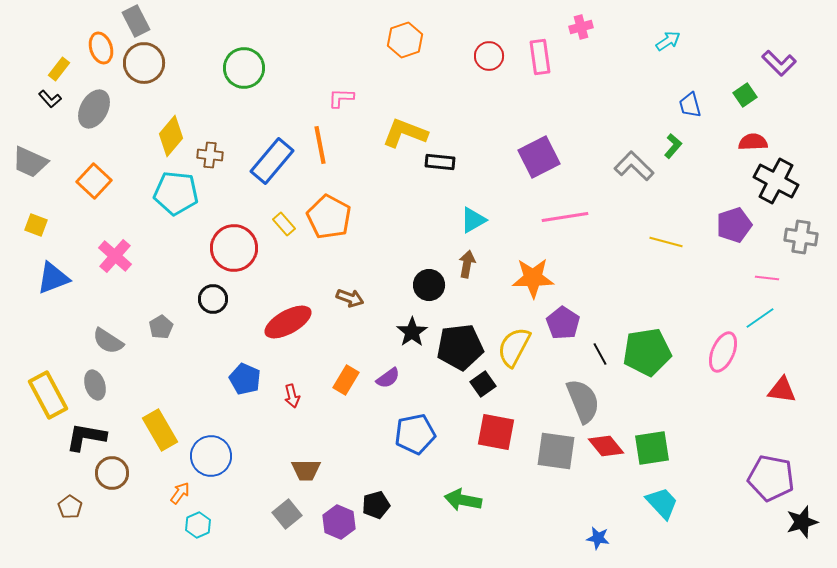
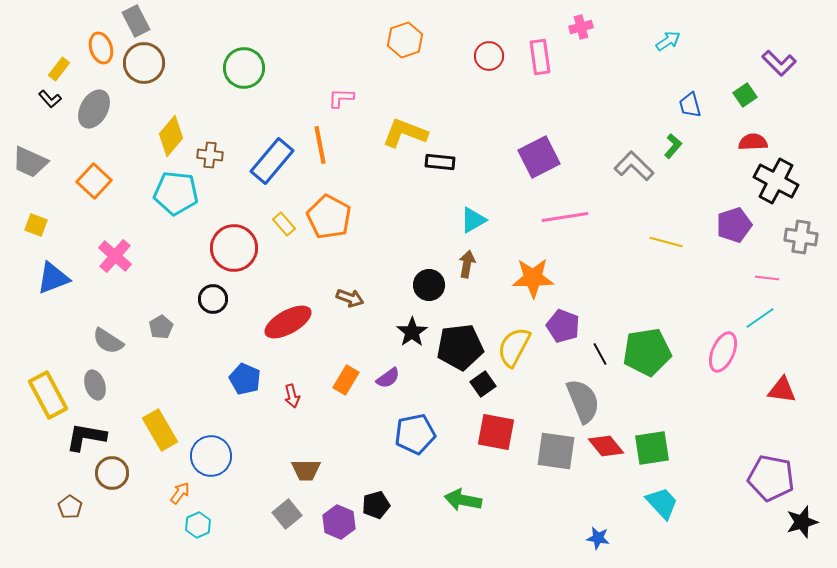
purple pentagon at (563, 323): moved 3 px down; rotated 12 degrees counterclockwise
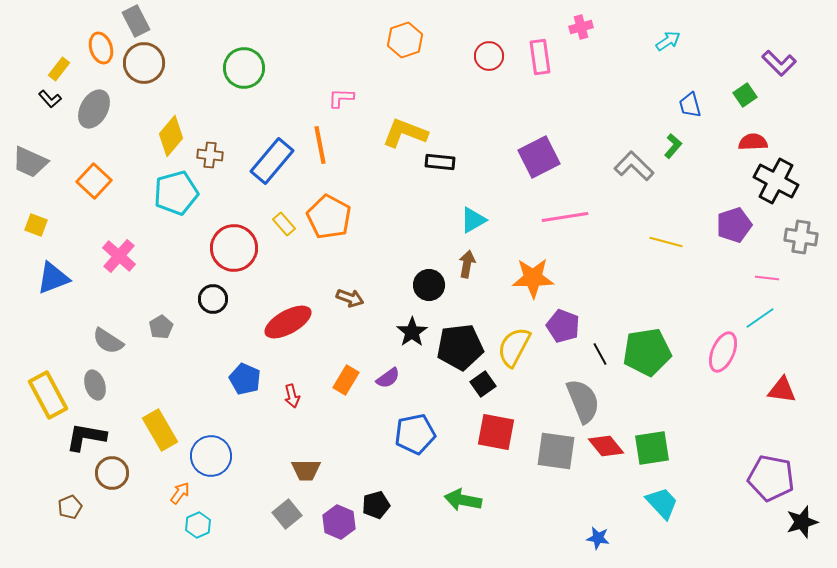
cyan pentagon at (176, 193): rotated 21 degrees counterclockwise
pink cross at (115, 256): moved 4 px right
brown pentagon at (70, 507): rotated 15 degrees clockwise
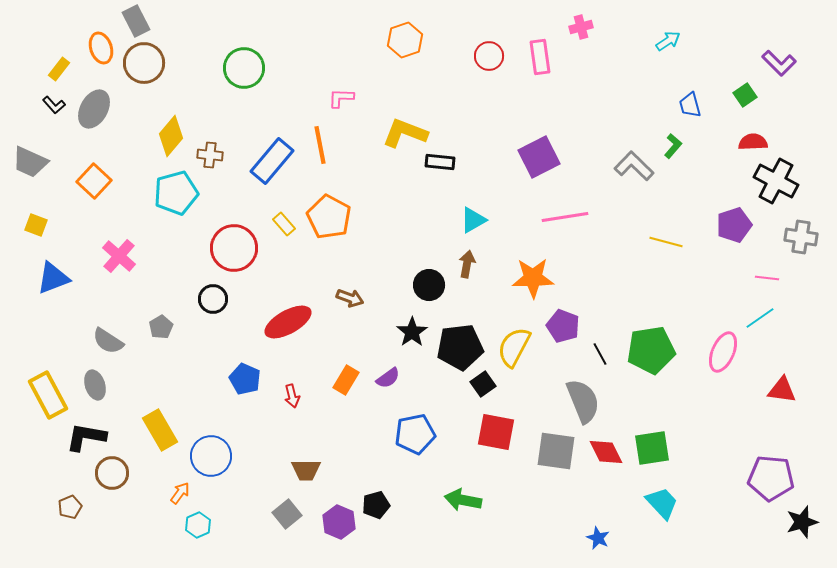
black L-shape at (50, 99): moved 4 px right, 6 px down
green pentagon at (647, 352): moved 4 px right, 2 px up
red diamond at (606, 446): moved 6 px down; rotated 12 degrees clockwise
purple pentagon at (771, 478): rotated 6 degrees counterclockwise
blue star at (598, 538): rotated 15 degrees clockwise
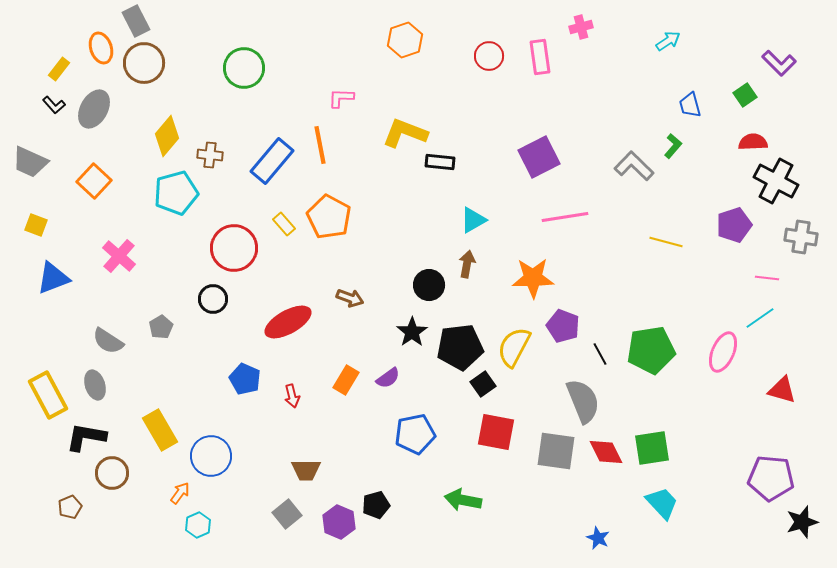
yellow diamond at (171, 136): moved 4 px left
red triangle at (782, 390): rotated 8 degrees clockwise
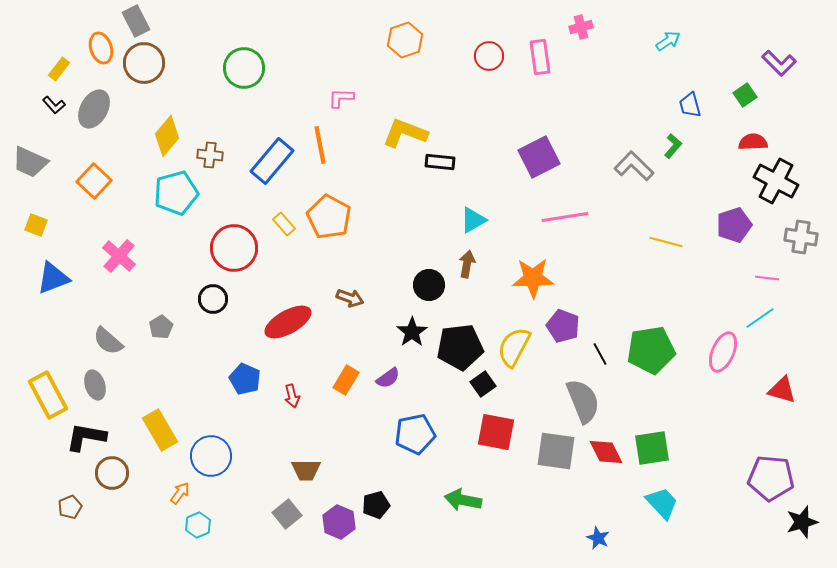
gray semicircle at (108, 341): rotated 8 degrees clockwise
